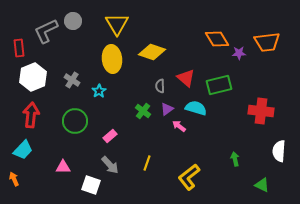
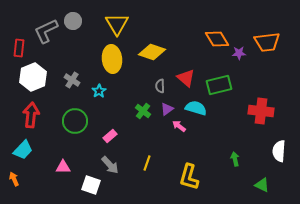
red rectangle: rotated 12 degrees clockwise
yellow L-shape: rotated 36 degrees counterclockwise
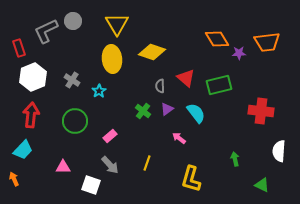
red rectangle: rotated 24 degrees counterclockwise
cyan semicircle: moved 5 px down; rotated 35 degrees clockwise
pink arrow: moved 12 px down
yellow L-shape: moved 2 px right, 2 px down
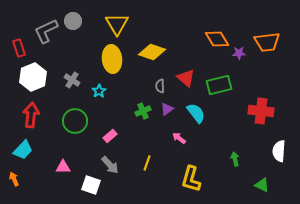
green cross: rotated 28 degrees clockwise
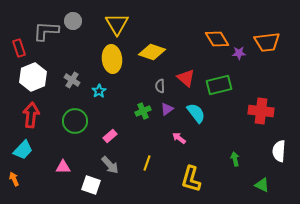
gray L-shape: rotated 28 degrees clockwise
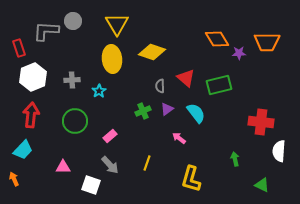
orange trapezoid: rotated 8 degrees clockwise
gray cross: rotated 35 degrees counterclockwise
red cross: moved 11 px down
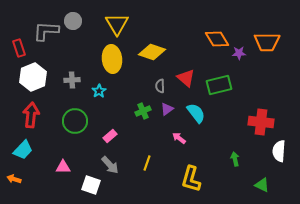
orange arrow: rotated 48 degrees counterclockwise
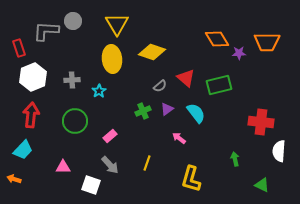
gray semicircle: rotated 128 degrees counterclockwise
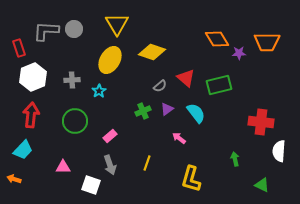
gray circle: moved 1 px right, 8 px down
yellow ellipse: moved 2 px left, 1 px down; rotated 36 degrees clockwise
gray arrow: rotated 24 degrees clockwise
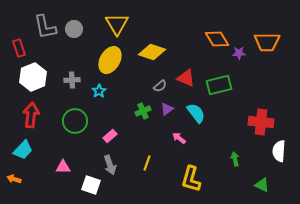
gray L-shape: moved 1 px left, 4 px up; rotated 104 degrees counterclockwise
red triangle: rotated 18 degrees counterclockwise
